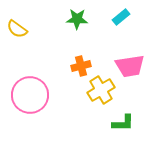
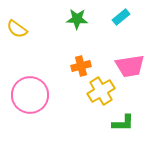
yellow cross: moved 1 px down
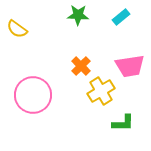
green star: moved 1 px right, 4 px up
orange cross: rotated 30 degrees counterclockwise
pink circle: moved 3 px right
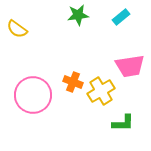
green star: rotated 10 degrees counterclockwise
orange cross: moved 8 px left, 16 px down; rotated 24 degrees counterclockwise
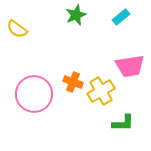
green star: moved 2 px left; rotated 15 degrees counterclockwise
pink circle: moved 1 px right, 1 px up
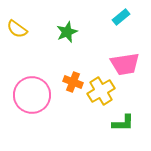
green star: moved 9 px left, 17 px down
pink trapezoid: moved 5 px left, 2 px up
pink circle: moved 2 px left, 1 px down
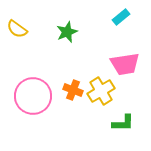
orange cross: moved 8 px down
pink circle: moved 1 px right, 1 px down
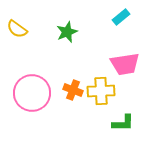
yellow cross: rotated 28 degrees clockwise
pink circle: moved 1 px left, 3 px up
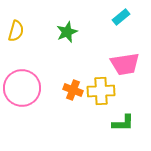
yellow semicircle: moved 1 px left, 2 px down; rotated 110 degrees counterclockwise
pink circle: moved 10 px left, 5 px up
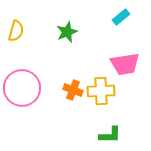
green L-shape: moved 13 px left, 12 px down
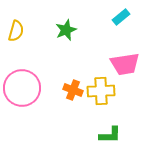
green star: moved 1 px left, 2 px up
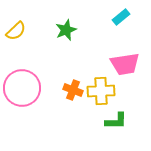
yellow semicircle: rotated 30 degrees clockwise
green L-shape: moved 6 px right, 14 px up
